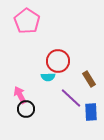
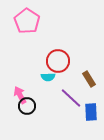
black circle: moved 1 px right, 3 px up
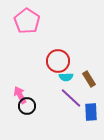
cyan semicircle: moved 18 px right
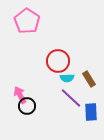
cyan semicircle: moved 1 px right, 1 px down
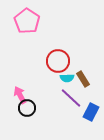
brown rectangle: moved 6 px left
black circle: moved 2 px down
blue rectangle: rotated 30 degrees clockwise
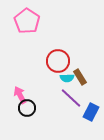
brown rectangle: moved 3 px left, 2 px up
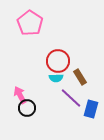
pink pentagon: moved 3 px right, 2 px down
cyan semicircle: moved 11 px left
blue rectangle: moved 3 px up; rotated 12 degrees counterclockwise
